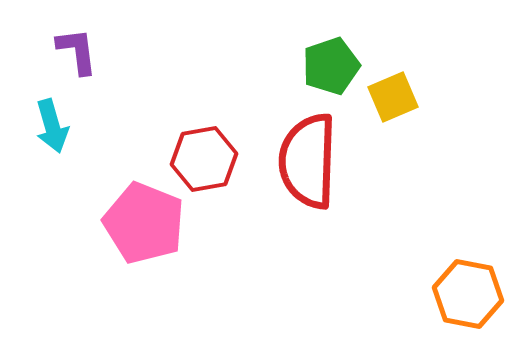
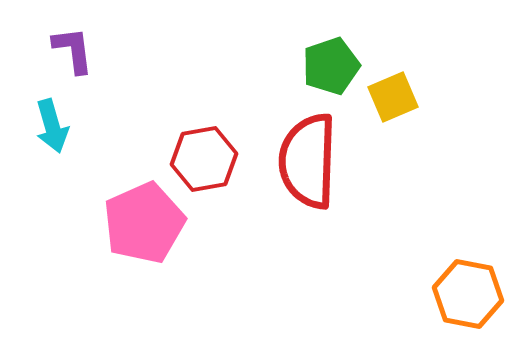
purple L-shape: moved 4 px left, 1 px up
pink pentagon: rotated 26 degrees clockwise
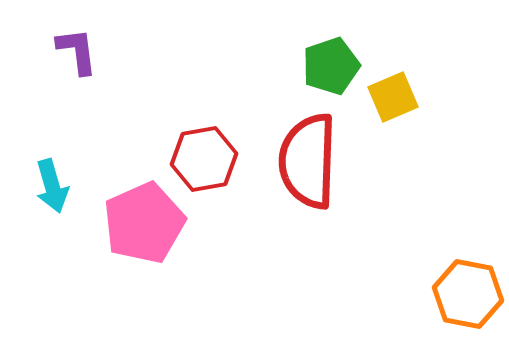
purple L-shape: moved 4 px right, 1 px down
cyan arrow: moved 60 px down
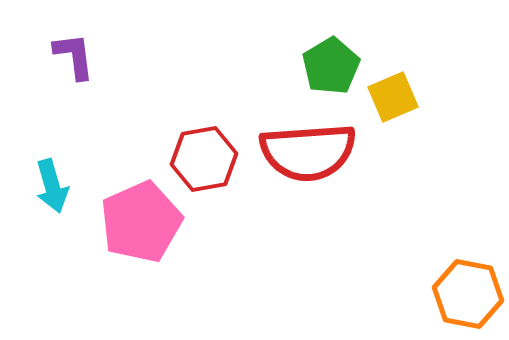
purple L-shape: moved 3 px left, 5 px down
green pentagon: rotated 12 degrees counterclockwise
red semicircle: moved 9 px up; rotated 96 degrees counterclockwise
pink pentagon: moved 3 px left, 1 px up
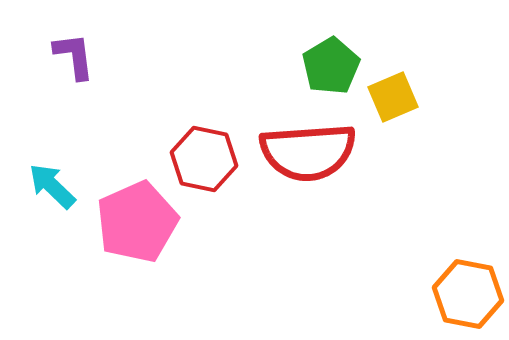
red hexagon: rotated 22 degrees clockwise
cyan arrow: rotated 150 degrees clockwise
pink pentagon: moved 4 px left
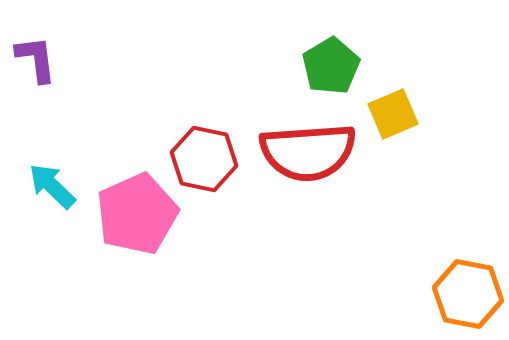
purple L-shape: moved 38 px left, 3 px down
yellow square: moved 17 px down
pink pentagon: moved 8 px up
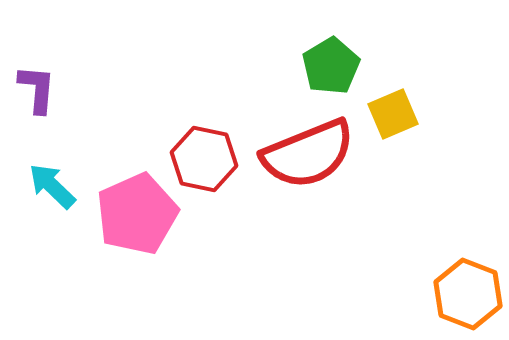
purple L-shape: moved 1 px right, 30 px down; rotated 12 degrees clockwise
red semicircle: moved 2 px down; rotated 18 degrees counterclockwise
orange hexagon: rotated 10 degrees clockwise
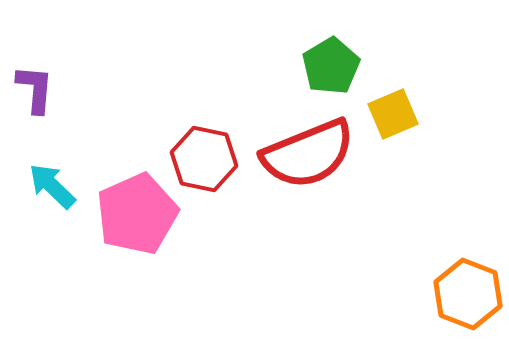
purple L-shape: moved 2 px left
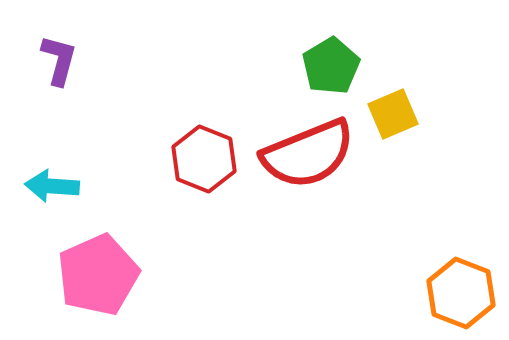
purple L-shape: moved 24 px right, 29 px up; rotated 10 degrees clockwise
red hexagon: rotated 10 degrees clockwise
cyan arrow: rotated 40 degrees counterclockwise
pink pentagon: moved 39 px left, 61 px down
orange hexagon: moved 7 px left, 1 px up
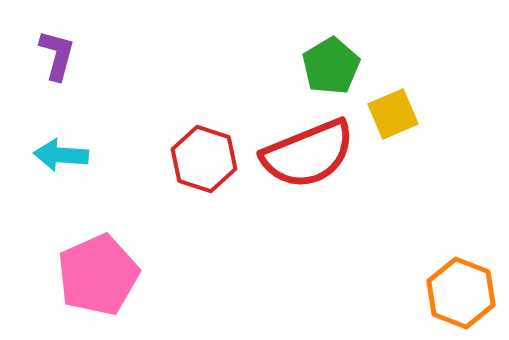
purple L-shape: moved 2 px left, 5 px up
red hexagon: rotated 4 degrees counterclockwise
cyan arrow: moved 9 px right, 31 px up
